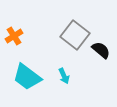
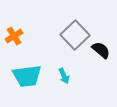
gray square: rotated 8 degrees clockwise
cyan trapezoid: moved 1 px up; rotated 44 degrees counterclockwise
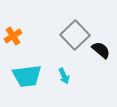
orange cross: moved 1 px left
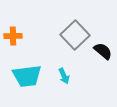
orange cross: rotated 30 degrees clockwise
black semicircle: moved 2 px right, 1 px down
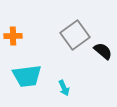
gray square: rotated 8 degrees clockwise
cyan arrow: moved 12 px down
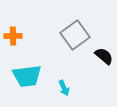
black semicircle: moved 1 px right, 5 px down
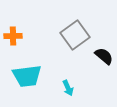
cyan arrow: moved 4 px right
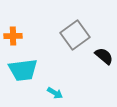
cyan trapezoid: moved 4 px left, 6 px up
cyan arrow: moved 13 px left, 5 px down; rotated 35 degrees counterclockwise
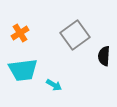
orange cross: moved 7 px right, 3 px up; rotated 30 degrees counterclockwise
black semicircle: rotated 126 degrees counterclockwise
cyan arrow: moved 1 px left, 8 px up
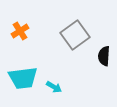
orange cross: moved 2 px up
cyan trapezoid: moved 8 px down
cyan arrow: moved 2 px down
